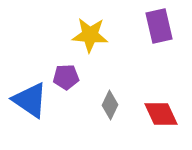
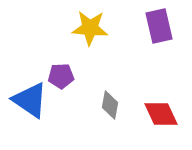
yellow star: moved 7 px up
purple pentagon: moved 5 px left, 1 px up
gray diamond: rotated 16 degrees counterclockwise
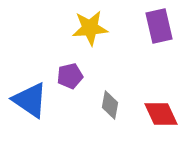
yellow star: rotated 9 degrees counterclockwise
purple pentagon: moved 9 px right; rotated 10 degrees counterclockwise
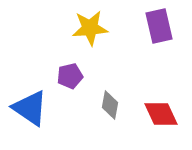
blue triangle: moved 8 px down
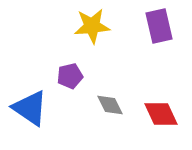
yellow star: moved 2 px right, 2 px up
gray diamond: rotated 36 degrees counterclockwise
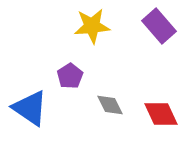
purple rectangle: rotated 28 degrees counterclockwise
purple pentagon: rotated 20 degrees counterclockwise
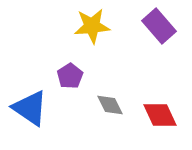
red diamond: moved 1 px left, 1 px down
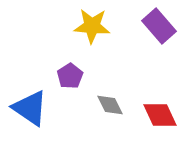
yellow star: rotated 9 degrees clockwise
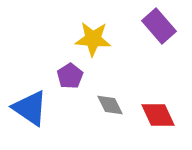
yellow star: moved 1 px right, 13 px down
red diamond: moved 2 px left
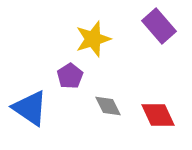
yellow star: rotated 21 degrees counterclockwise
gray diamond: moved 2 px left, 1 px down
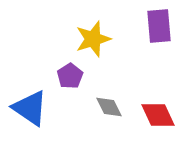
purple rectangle: rotated 36 degrees clockwise
gray diamond: moved 1 px right, 1 px down
